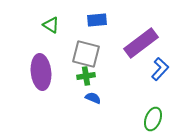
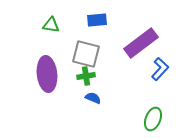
green triangle: rotated 24 degrees counterclockwise
purple ellipse: moved 6 px right, 2 px down
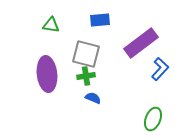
blue rectangle: moved 3 px right
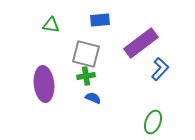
purple ellipse: moved 3 px left, 10 px down
green ellipse: moved 3 px down
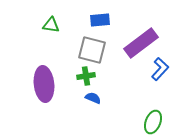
gray square: moved 6 px right, 4 px up
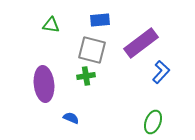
blue L-shape: moved 1 px right, 3 px down
blue semicircle: moved 22 px left, 20 px down
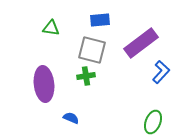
green triangle: moved 3 px down
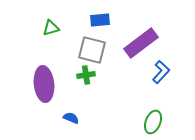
green triangle: rotated 24 degrees counterclockwise
green cross: moved 1 px up
